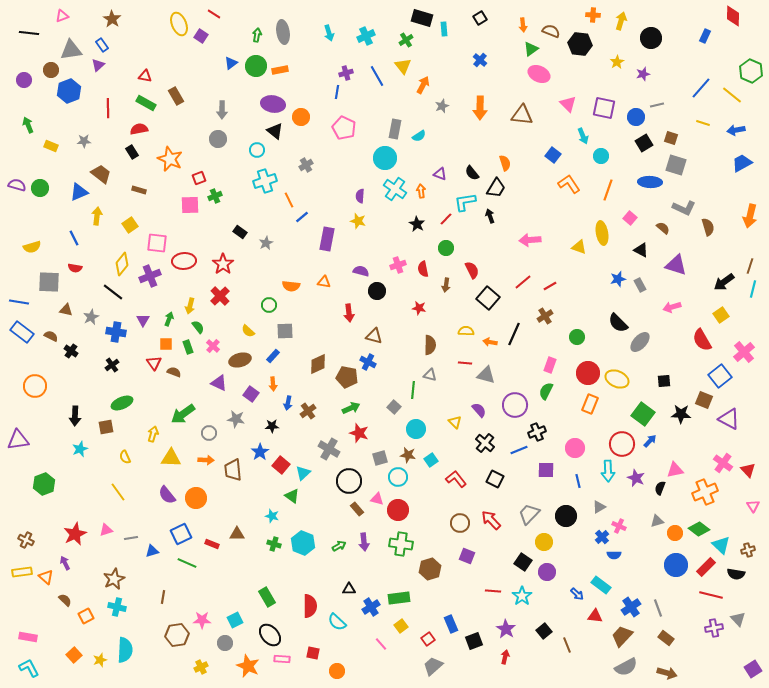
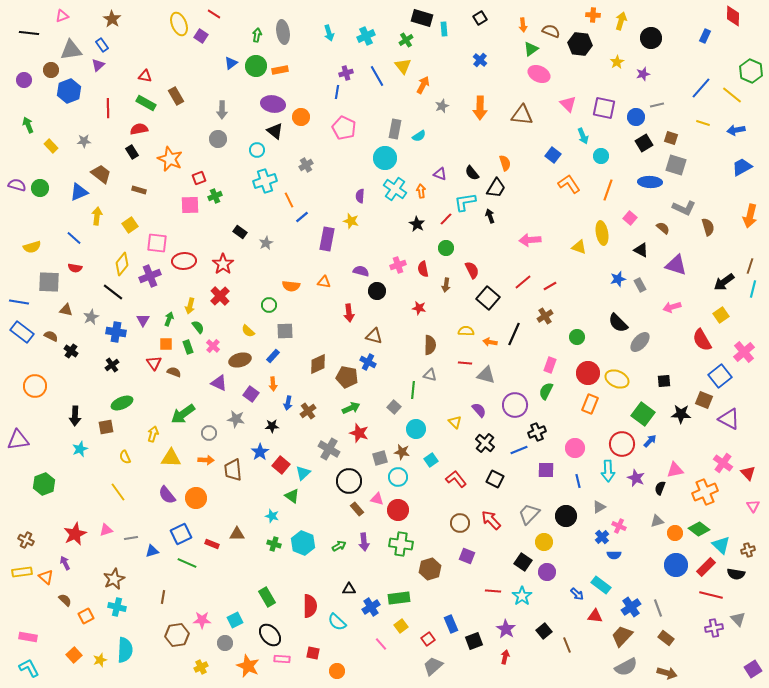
yellow rectangle at (51, 146): rotated 24 degrees clockwise
blue trapezoid at (742, 163): moved 4 px down
yellow star at (358, 221): moved 7 px left
blue line at (74, 238): rotated 21 degrees counterclockwise
brown star at (408, 455): moved 6 px left, 3 px up
red triangle at (748, 470): moved 3 px down
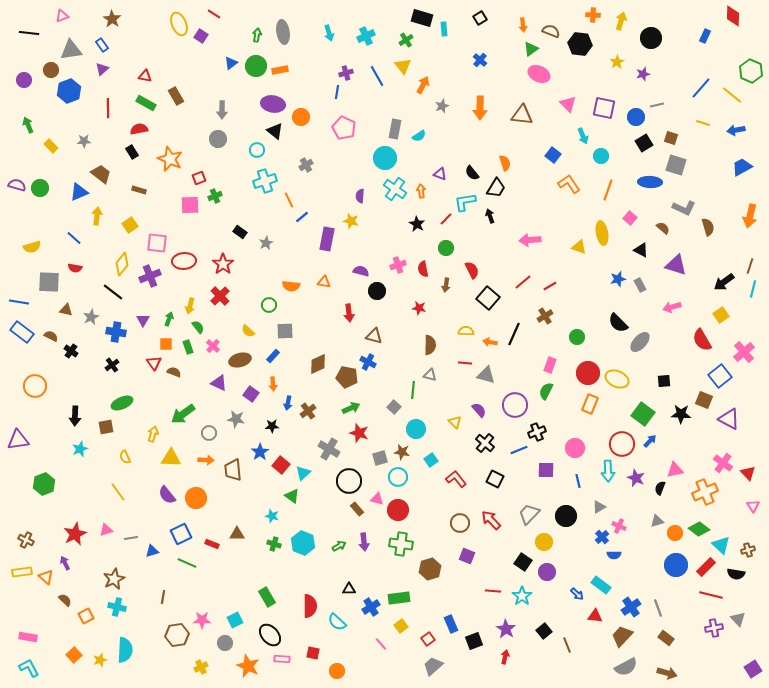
purple triangle at (98, 65): moved 4 px right, 4 px down
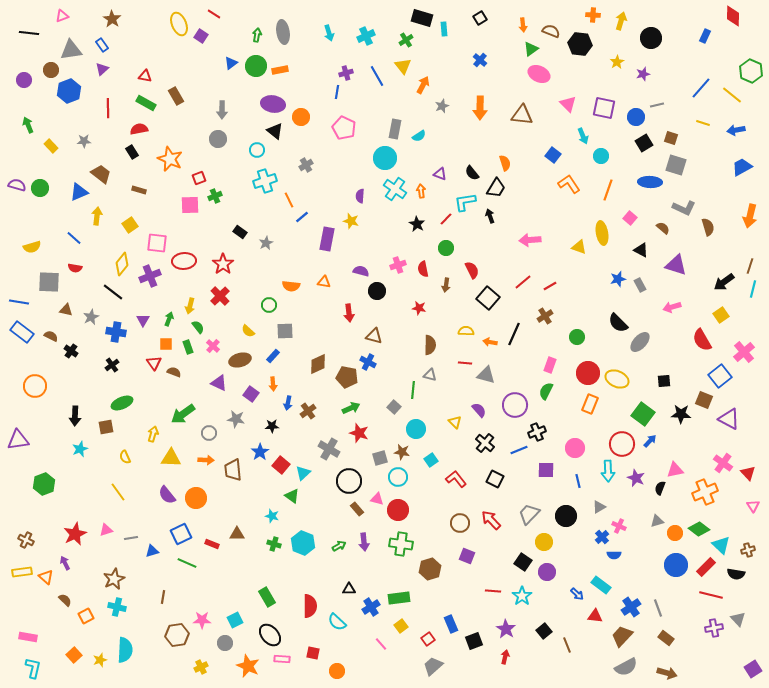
cyan L-shape at (29, 668): moved 4 px right; rotated 40 degrees clockwise
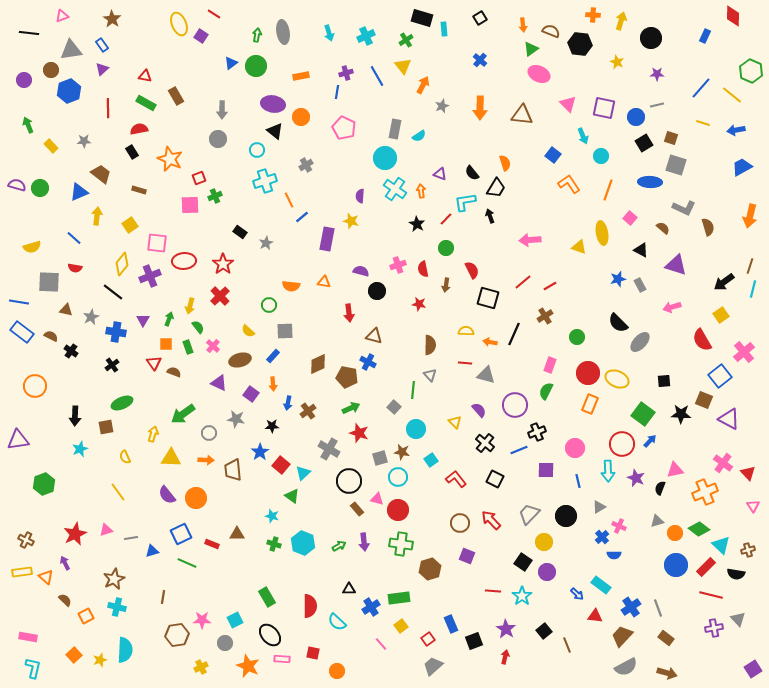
yellow star at (617, 62): rotated 16 degrees counterclockwise
orange rectangle at (280, 70): moved 21 px right, 6 px down
purple star at (643, 74): moved 14 px right; rotated 16 degrees clockwise
black square at (488, 298): rotated 25 degrees counterclockwise
red star at (419, 308): moved 4 px up
gray triangle at (430, 375): rotated 32 degrees clockwise
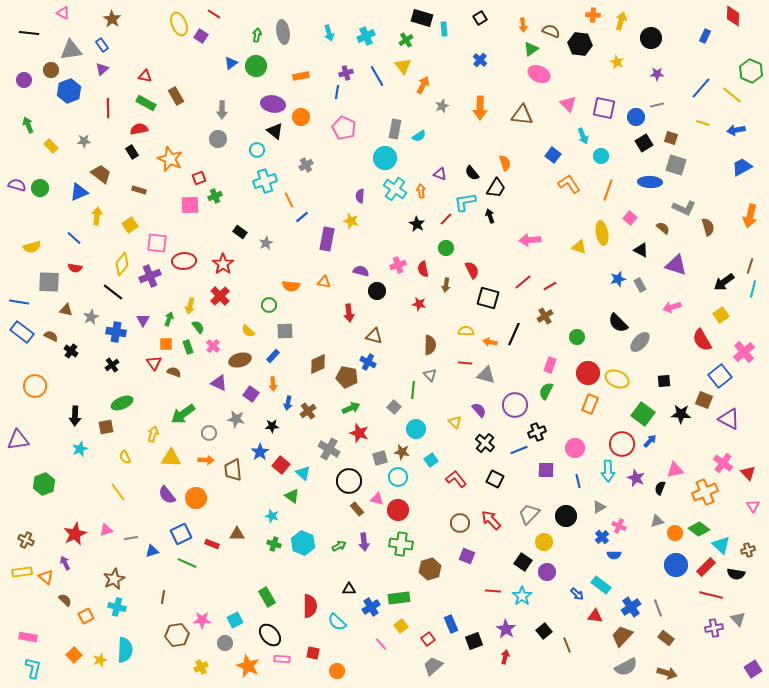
pink triangle at (62, 16): moved 1 px right, 3 px up; rotated 48 degrees clockwise
cyan triangle at (303, 473): rotated 35 degrees counterclockwise
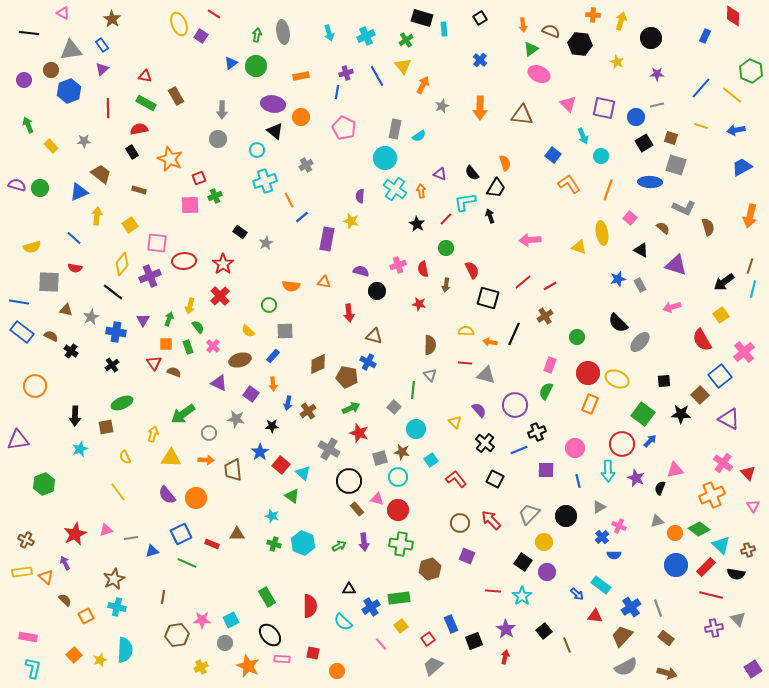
yellow line at (703, 123): moved 2 px left, 3 px down
brown square at (704, 400): moved 4 px left, 5 px up; rotated 24 degrees clockwise
orange cross at (705, 492): moved 7 px right, 3 px down
cyan square at (235, 620): moved 4 px left
cyan semicircle at (337, 622): moved 6 px right
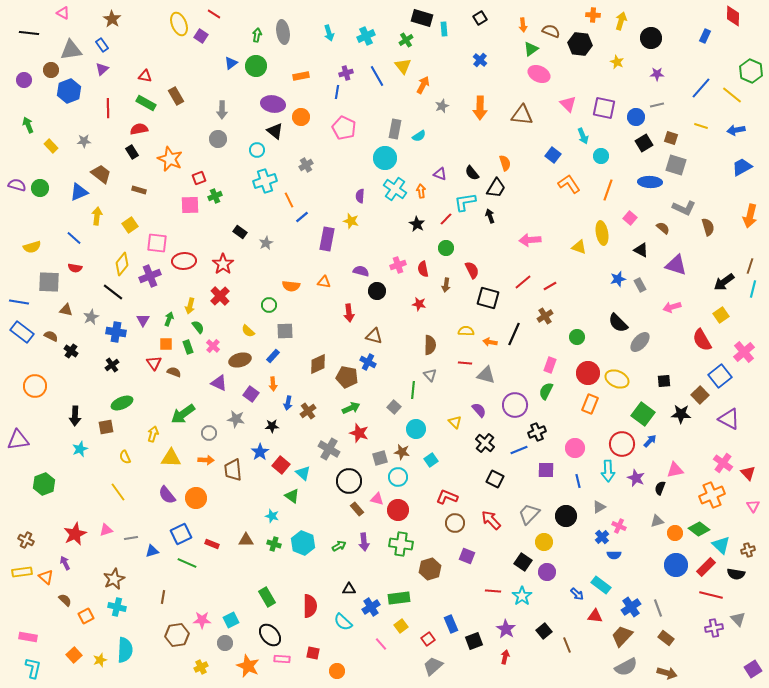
red L-shape at (456, 479): moved 9 px left, 18 px down; rotated 30 degrees counterclockwise
brown circle at (460, 523): moved 5 px left
brown triangle at (237, 534): moved 9 px right, 6 px down
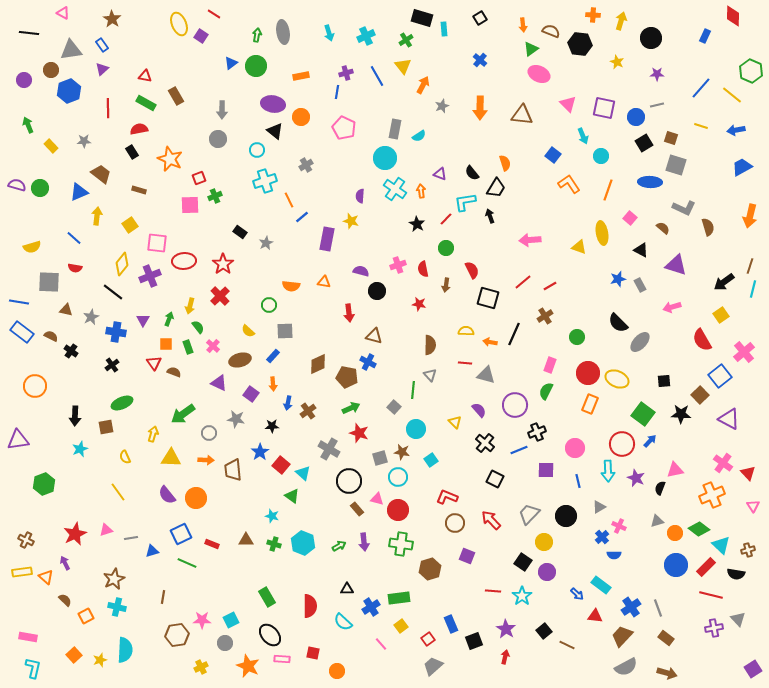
black triangle at (349, 589): moved 2 px left
brown line at (567, 645): rotated 42 degrees counterclockwise
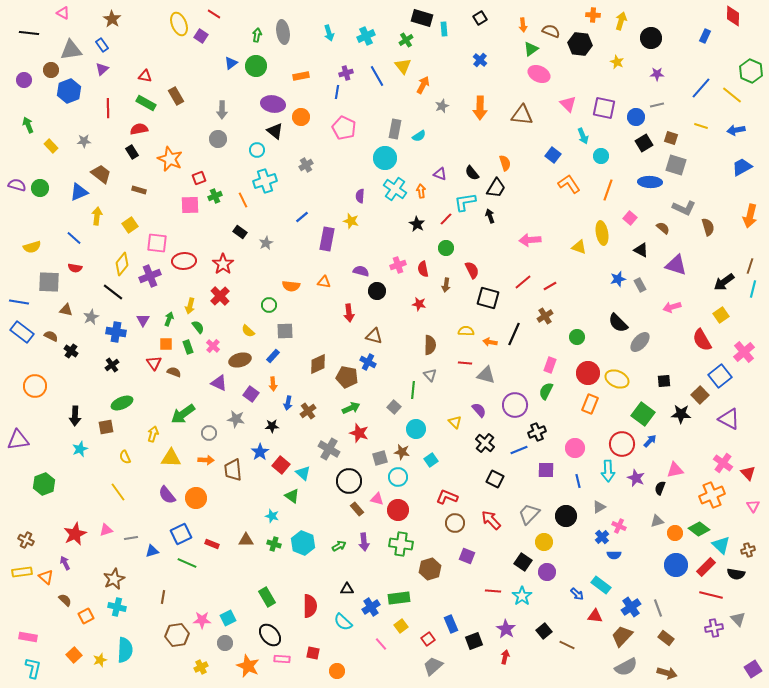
orange line at (289, 200): moved 46 px left
cyan square at (231, 620): moved 3 px left, 2 px up
